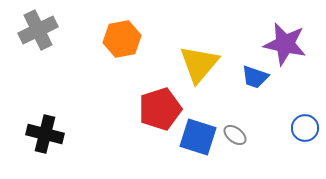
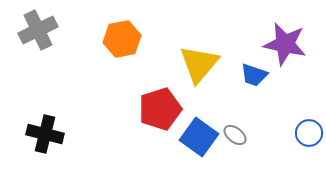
blue trapezoid: moved 1 px left, 2 px up
blue circle: moved 4 px right, 5 px down
blue square: moved 1 px right; rotated 18 degrees clockwise
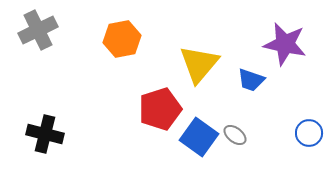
blue trapezoid: moved 3 px left, 5 px down
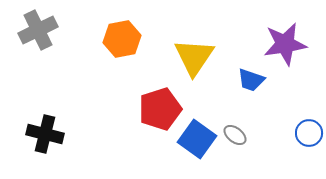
purple star: rotated 21 degrees counterclockwise
yellow triangle: moved 5 px left, 7 px up; rotated 6 degrees counterclockwise
blue square: moved 2 px left, 2 px down
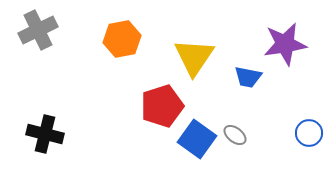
blue trapezoid: moved 3 px left, 3 px up; rotated 8 degrees counterclockwise
red pentagon: moved 2 px right, 3 px up
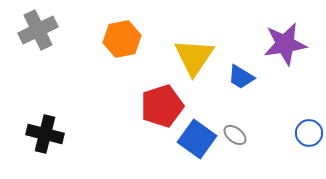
blue trapezoid: moved 7 px left; rotated 20 degrees clockwise
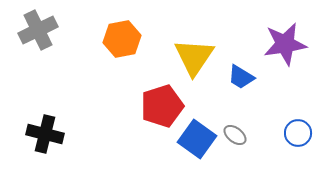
blue circle: moved 11 px left
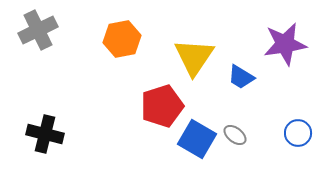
blue square: rotated 6 degrees counterclockwise
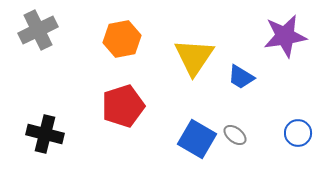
purple star: moved 8 px up
red pentagon: moved 39 px left
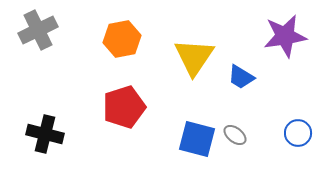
red pentagon: moved 1 px right, 1 px down
blue square: rotated 15 degrees counterclockwise
